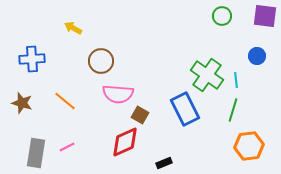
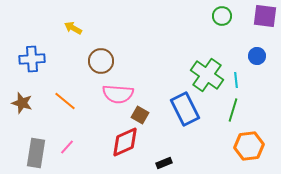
pink line: rotated 21 degrees counterclockwise
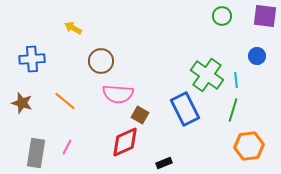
pink line: rotated 14 degrees counterclockwise
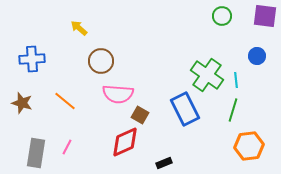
yellow arrow: moved 6 px right; rotated 12 degrees clockwise
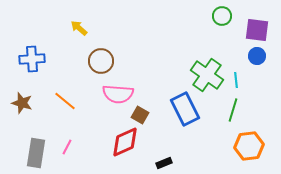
purple square: moved 8 px left, 14 px down
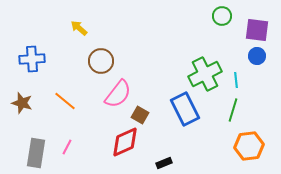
green cross: moved 2 px left, 1 px up; rotated 28 degrees clockwise
pink semicircle: rotated 56 degrees counterclockwise
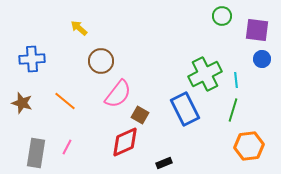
blue circle: moved 5 px right, 3 px down
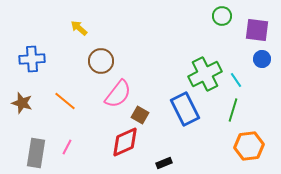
cyan line: rotated 28 degrees counterclockwise
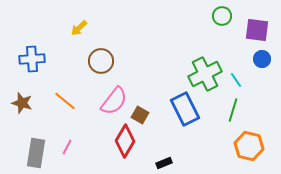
yellow arrow: rotated 84 degrees counterclockwise
pink semicircle: moved 4 px left, 7 px down
red diamond: moved 1 px up; rotated 36 degrees counterclockwise
orange hexagon: rotated 20 degrees clockwise
